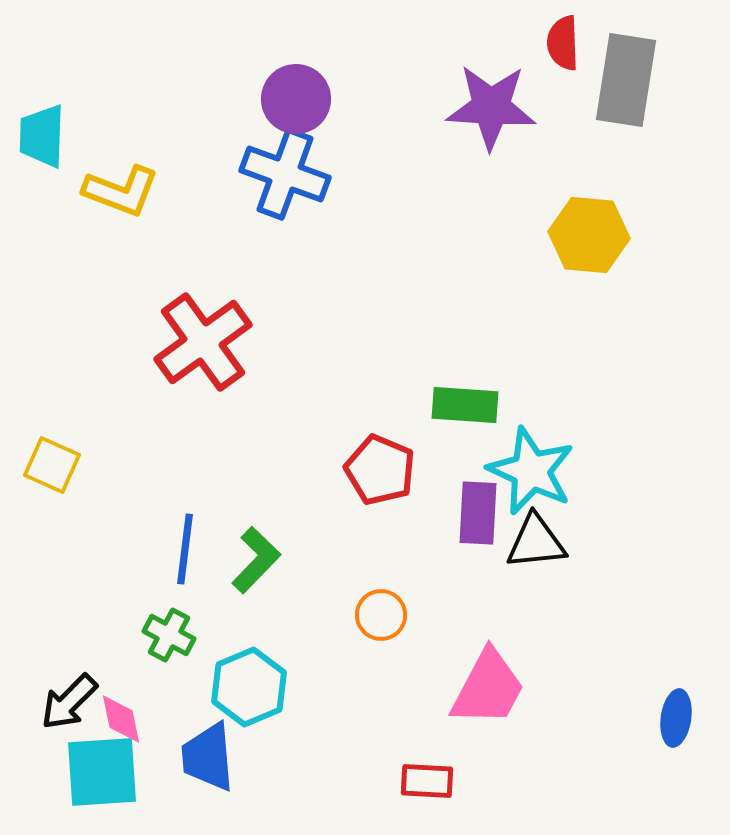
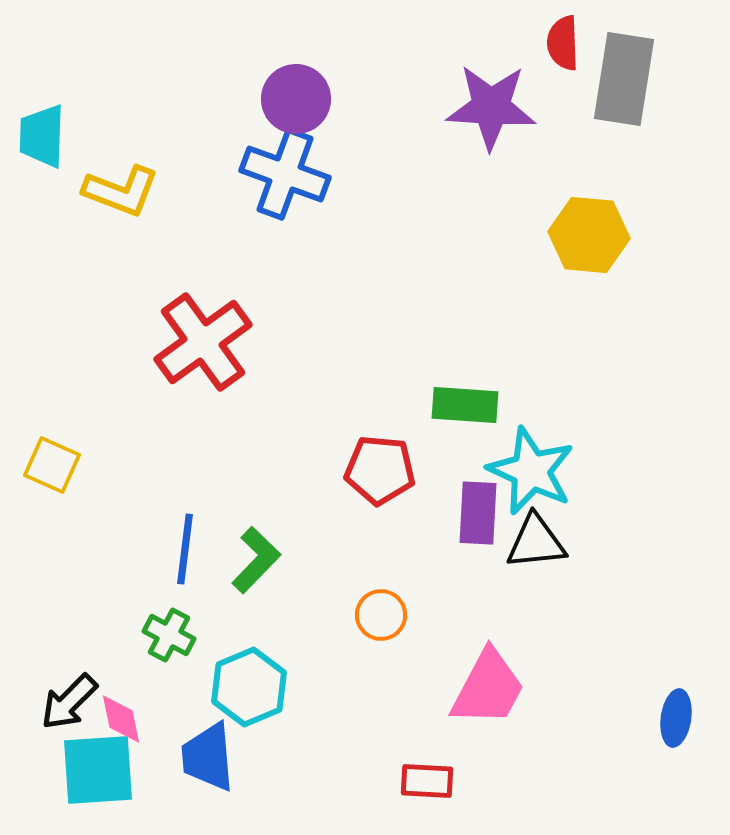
gray rectangle: moved 2 px left, 1 px up
red pentagon: rotated 18 degrees counterclockwise
cyan square: moved 4 px left, 2 px up
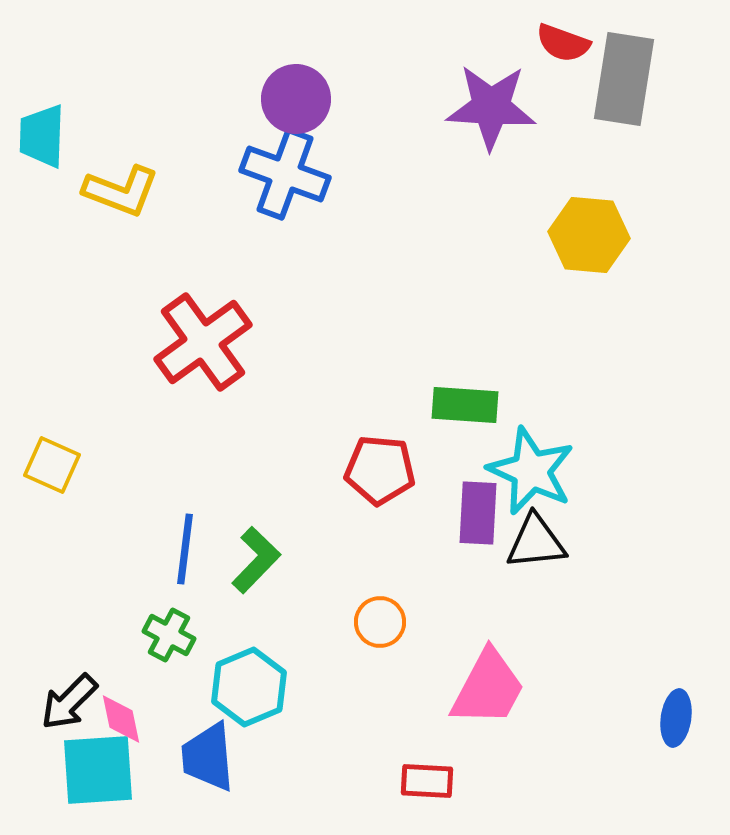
red semicircle: rotated 68 degrees counterclockwise
orange circle: moved 1 px left, 7 px down
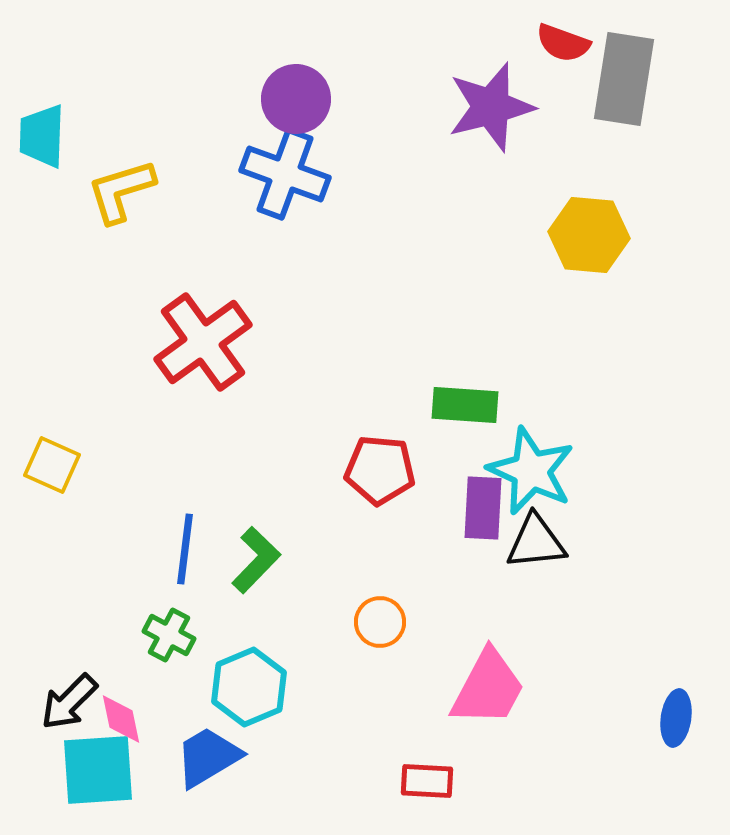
purple star: rotated 18 degrees counterclockwise
yellow L-shape: rotated 142 degrees clockwise
purple rectangle: moved 5 px right, 5 px up
blue trapezoid: rotated 64 degrees clockwise
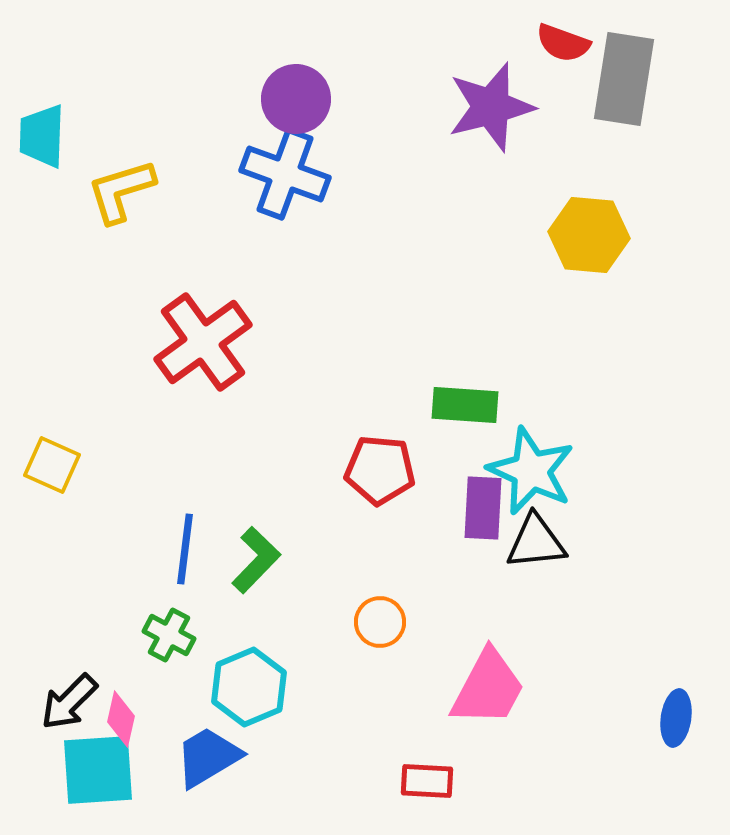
pink diamond: rotated 24 degrees clockwise
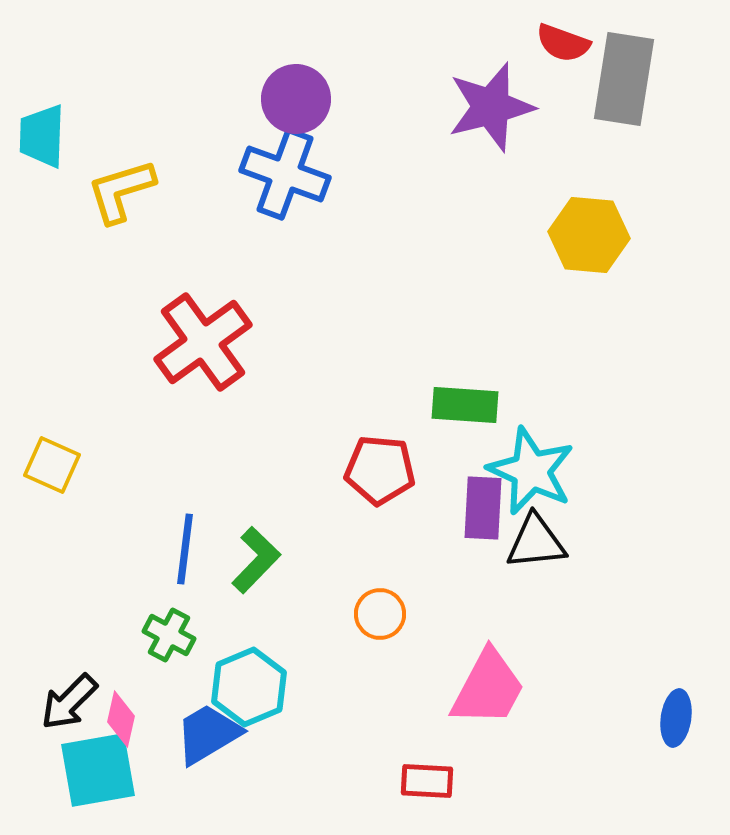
orange circle: moved 8 px up
blue trapezoid: moved 23 px up
cyan square: rotated 6 degrees counterclockwise
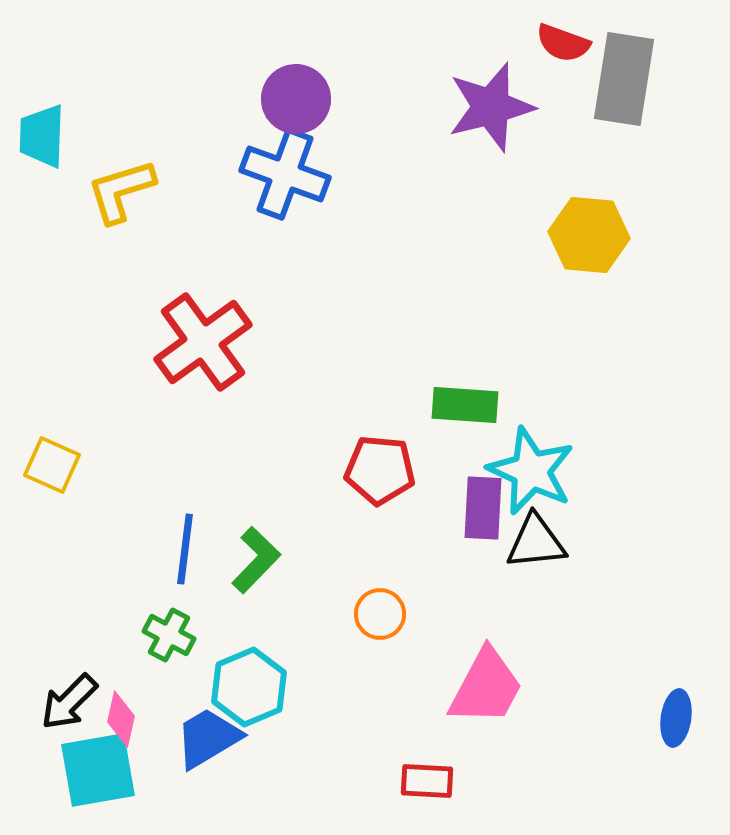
pink trapezoid: moved 2 px left, 1 px up
blue trapezoid: moved 4 px down
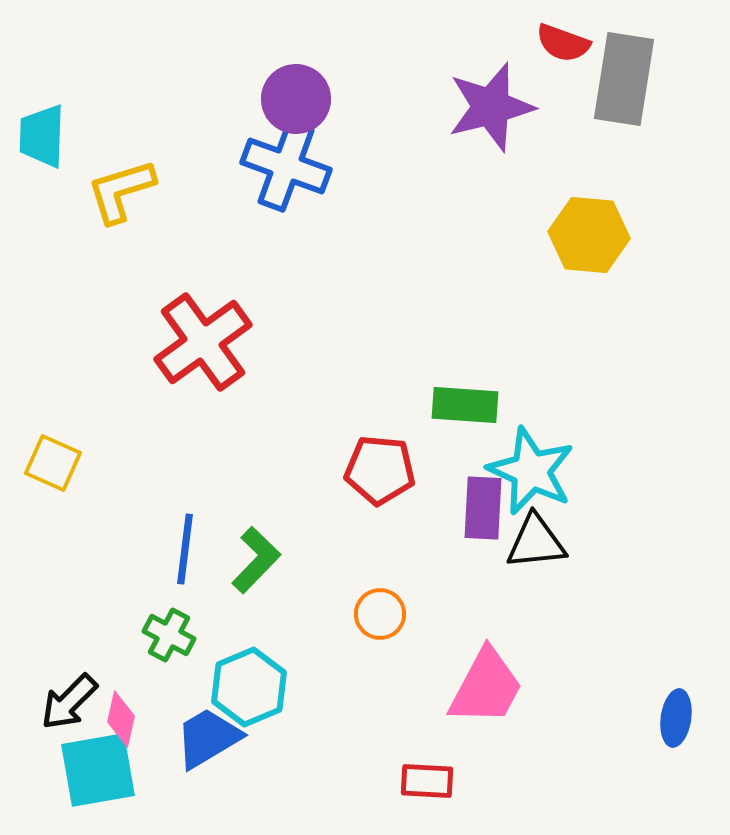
blue cross: moved 1 px right, 8 px up
yellow square: moved 1 px right, 2 px up
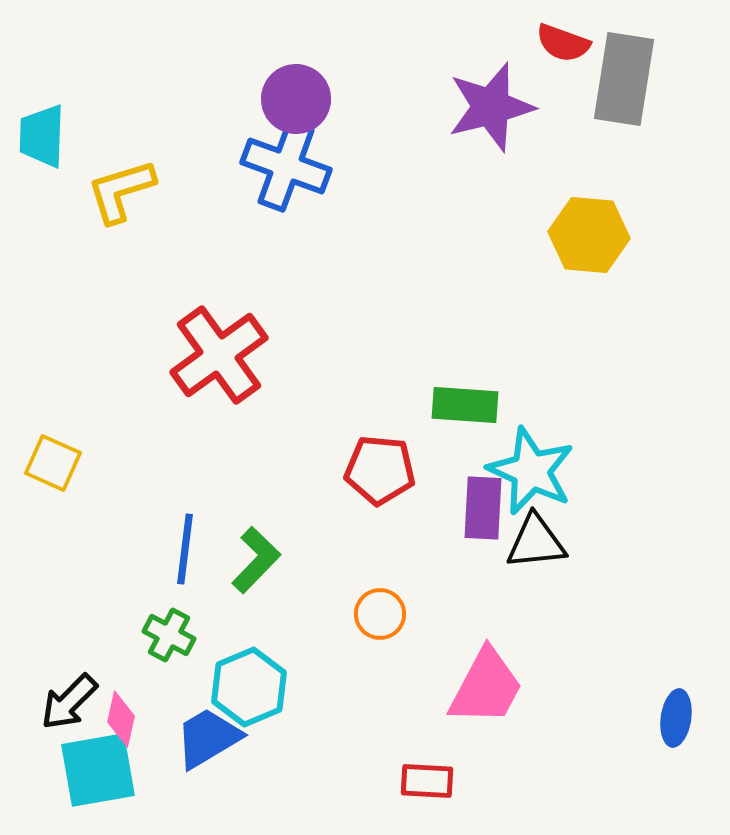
red cross: moved 16 px right, 13 px down
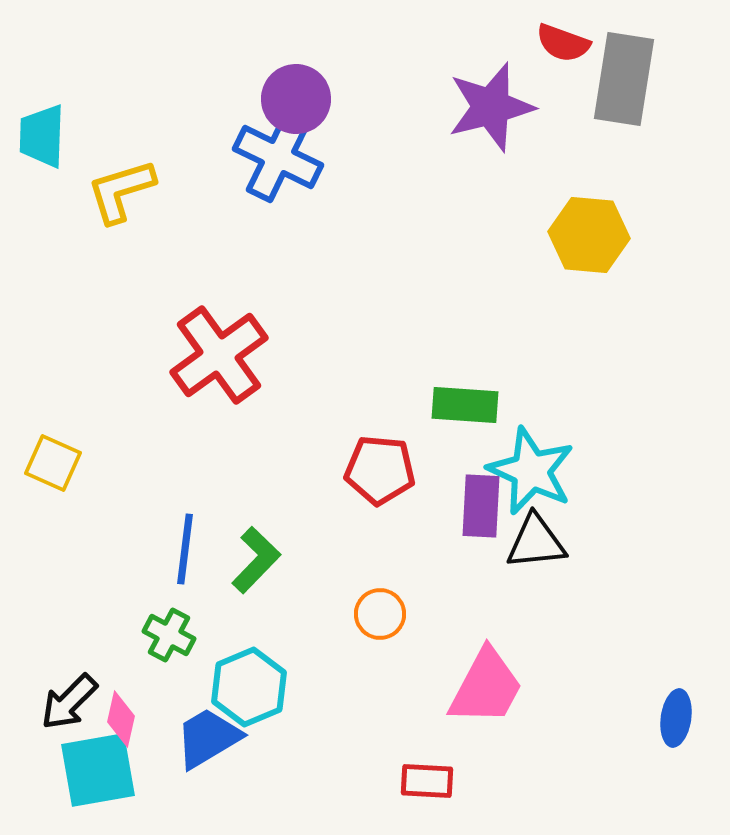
blue cross: moved 8 px left, 9 px up; rotated 6 degrees clockwise
purple rectangle: moved 2 px left, 2 px up
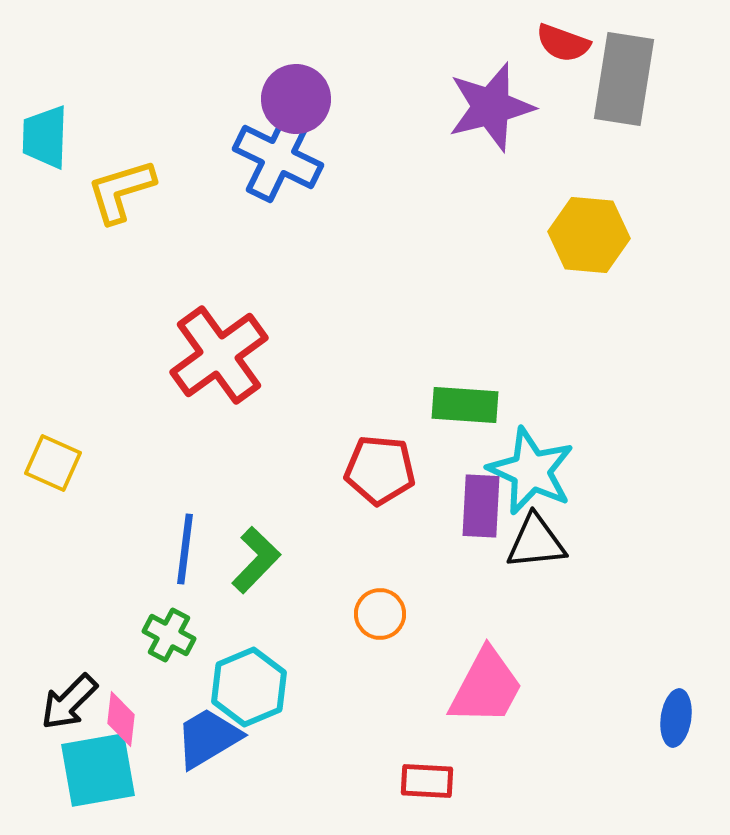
cyan trapezoid: moved 3 px right, 1 px down
pink diamond: rotated 6 degrees counterclockwise
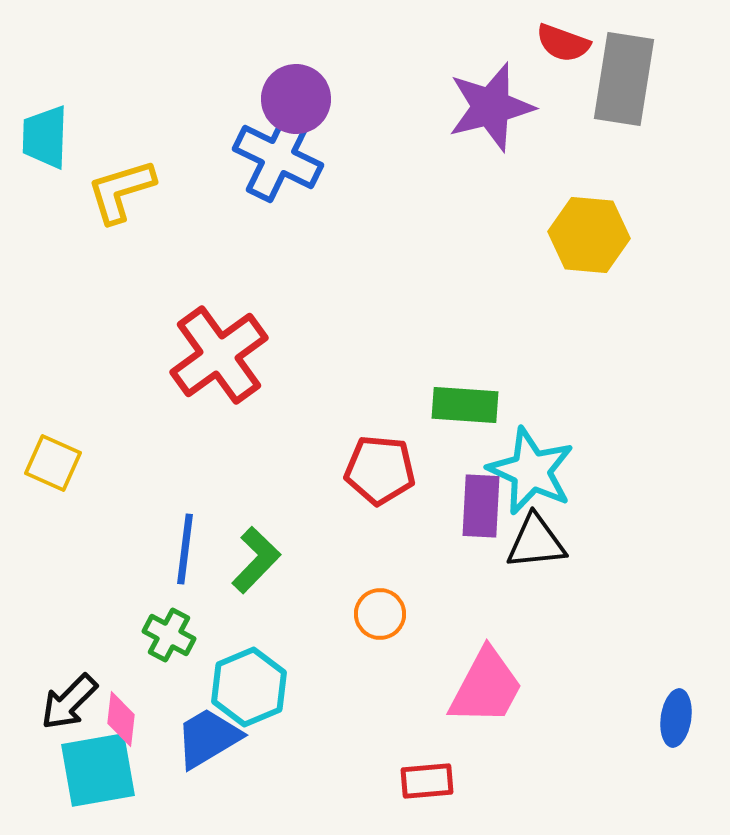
red rectangle: rotated 8 degrees counterclockwise
